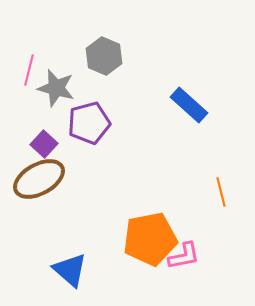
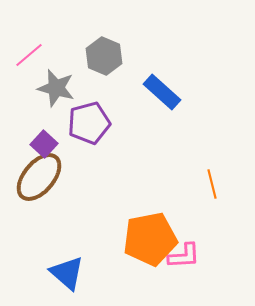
pink line: moved 15 px up; rotated 36 degrees clockwise
blue rectangle: moved 27 px left, 13 px up
brown ellipse: moved 2 px up; rotated 21 degrees counterclockwise
orange line: moved 9 px left, 8 px up
pink L-shape: rotated 8 degrees clockwise
blue triangle: moved 3 px left, 3 px down
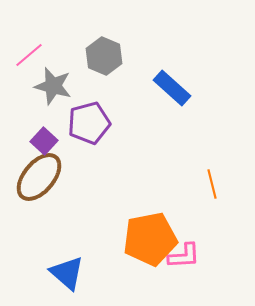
gray star: moved 3 px left, 2 px up
blue rectangle: moved 10 px right, 4 px up
purple square: moved 3 px up
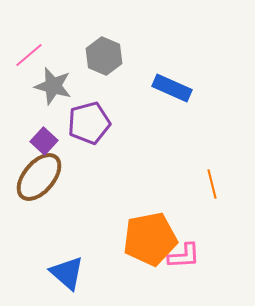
blue rectangle: rotated 18 degrees counterclockwise
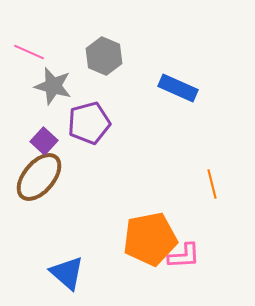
pink line: moved 3 px up; rotated 64 degrees clockwise
blue rectangle: moved 6 px right
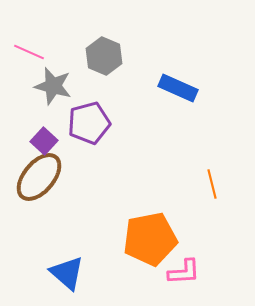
pink L-shape: moved 16 px down
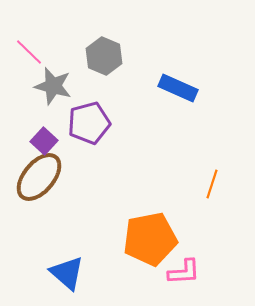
pink line: rotated 20 degrees clockwise
orange line: rotated 32 degrees clockwise
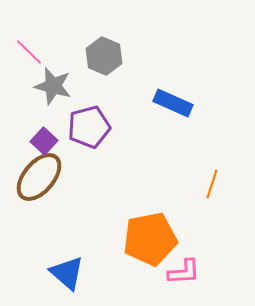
blue rectangle: moved 5 px left, 15 px down
purple pentagon: moved 4 px down
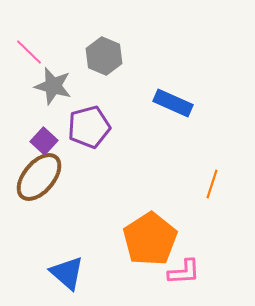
orange pentagon: rotated 22 degrees counterclockwise
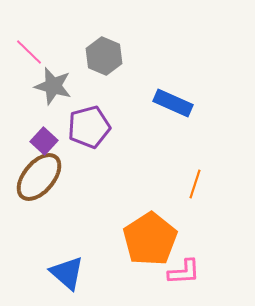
orange line: moved 17 px left
